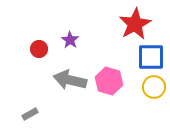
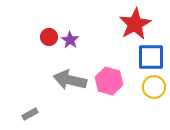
red circle: moved 10 px right, 12 px up
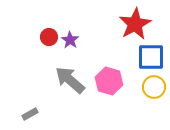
gray arrow: rotated 28 degrees clockwise
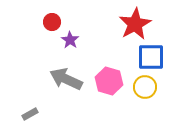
red circle: moved 3 px right, 15 px up
gray arrow: moved 4 px left, 1 px up; rotated 16 degrees counterclockwise
yellow circle: moved 9 px left
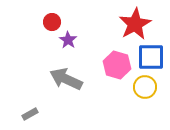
purple star: moved 2 px left
pink hexagon: moved 8 px right, 16 px up
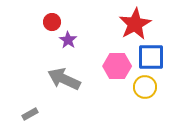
pink hexagon: moved 1 px down; rotated 16 degrees counterclockwise
gray arrow: moved 2 px left
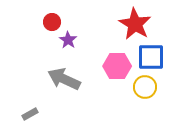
red star: rotated 12 degrees counterclockwise
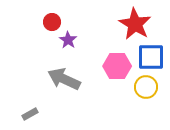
yellow circle: moved 1 px right
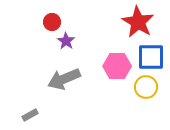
red star: moved 3 px right, 2 px up
purple star: moved 2 px left, 1 px down
gray arrow: rotated 48 degrees counterclockwise
gray rectangle: moved 1 px down
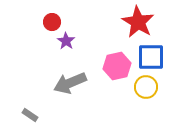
pink hexagon: rotated 12 degrees counterclockwise
gray arrow: moved 6 px right, 4 px down
gray rectangle: rotated 63 degrees clockwise
